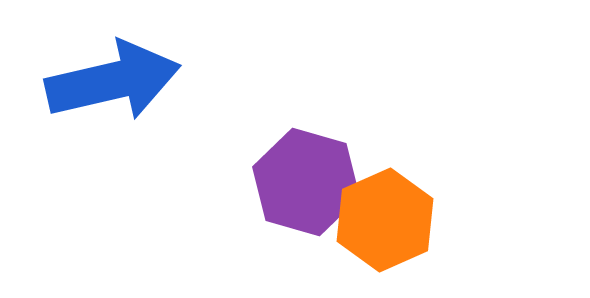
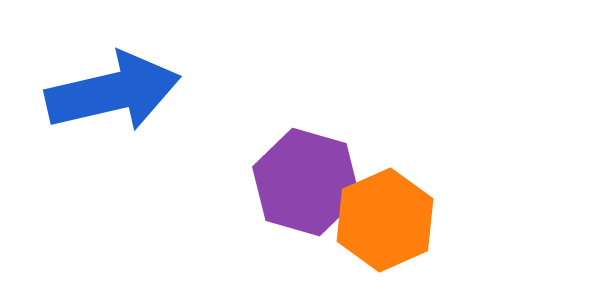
blue arrow: moved 11 px down
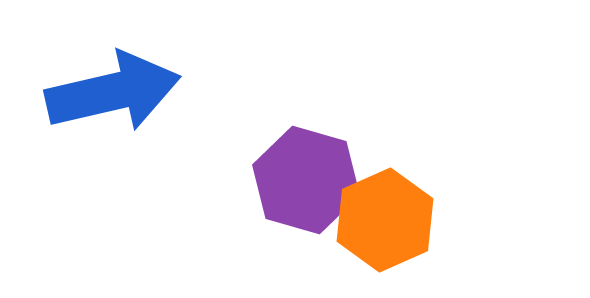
purple hexagon: moved 2 px up
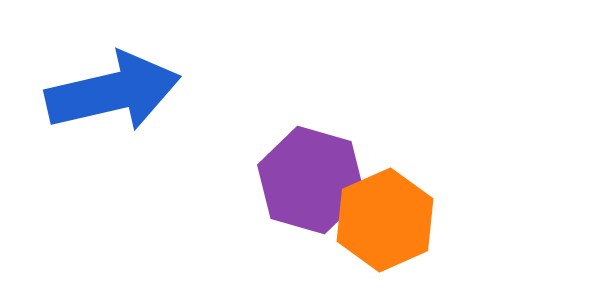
purple hexagon: moved 5 px right
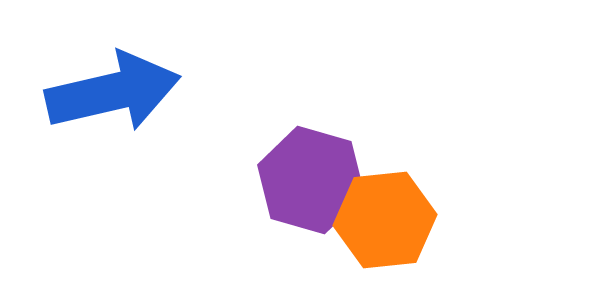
orange hexagon: rotated 18 degrees clockwise
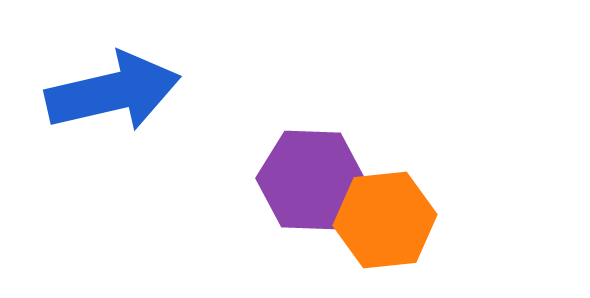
purple hexagon: rotated 14 degrees counterclockwise
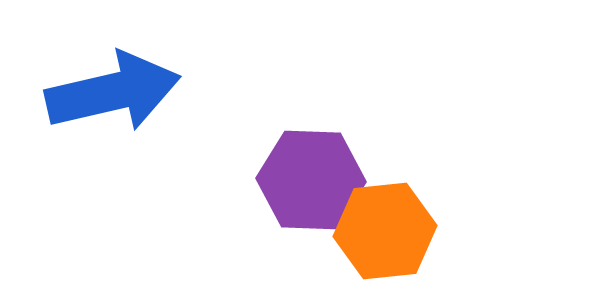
orange hexagon: moved 11 px down
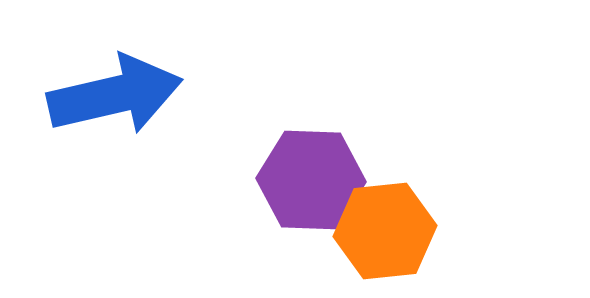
blue arrow: moved 2 px right, 3 px down
